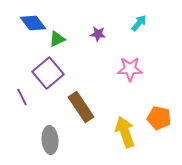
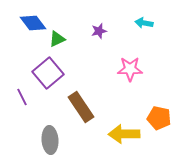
cyan arrow: moved 5 px right; rotated 120 degrees counterclockwise
purple star: moved 1 px right, 3 px up; rotated 21 degrees counterclockwise
yellow arrow: moved 1 px left, 2 px down; rotated 72 degrees counterclockwise
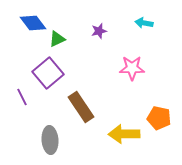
pink star: moved 2 px right, 1 px up
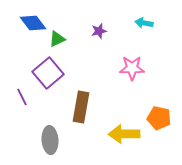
brown rectangle: rotated 44 degrees clockwise
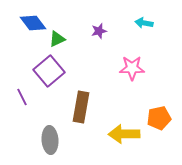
purple square: moved 1 px right, 2 px up
orange pentagon: rotated 25 degrees counterclockwise
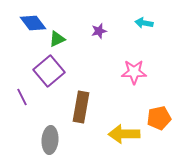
pink star: moved 2 px right, 4 px down
gray ellipse: rotated 8 degrees clockwise
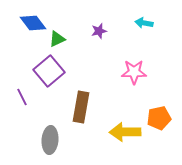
yellow arrow: moved 1 px right, 2 px up
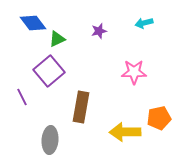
cyan arrow: rotated 24 degrees counterclockwise
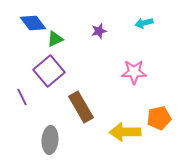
green triangle: moved 2 px left
brown rectangle: rotated 40 degrees counterclockwise
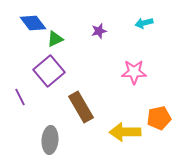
purple line: moved 2 px left
